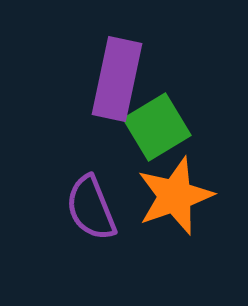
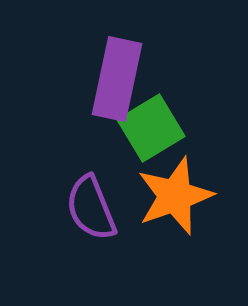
green square: moved 6 px left, 1 px down
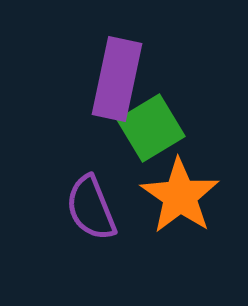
orange star: moved 5 px right; rotated 18 degrees counterclockwise
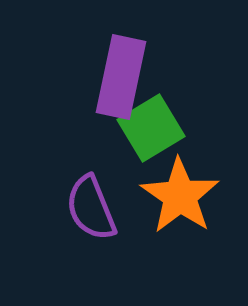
purple rectangle: moved 4 px right, 2 px up
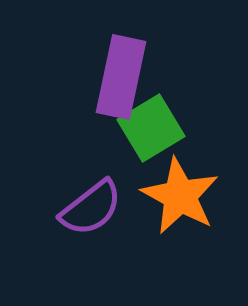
orange star: rotated 6 degrees counterclockwise
purple semicircle: rotated 106 degrees counterclockwise
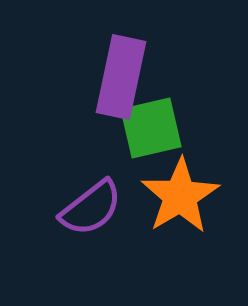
green square: rotated 18 degrees clockwise
orange star: rotated 12 degrees clockwise
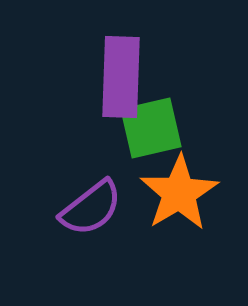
purple rectangle: rotated 10 degrees counterclockwise
orange star: moved 1 px left, 3 px up
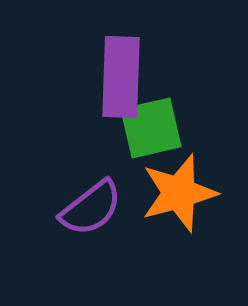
orange star: rotated 16 degrees clockwise
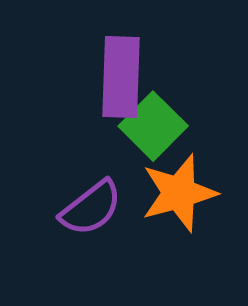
green square: moved 2 px right, 2 px up; rotated 32 degrees counterclockwise
